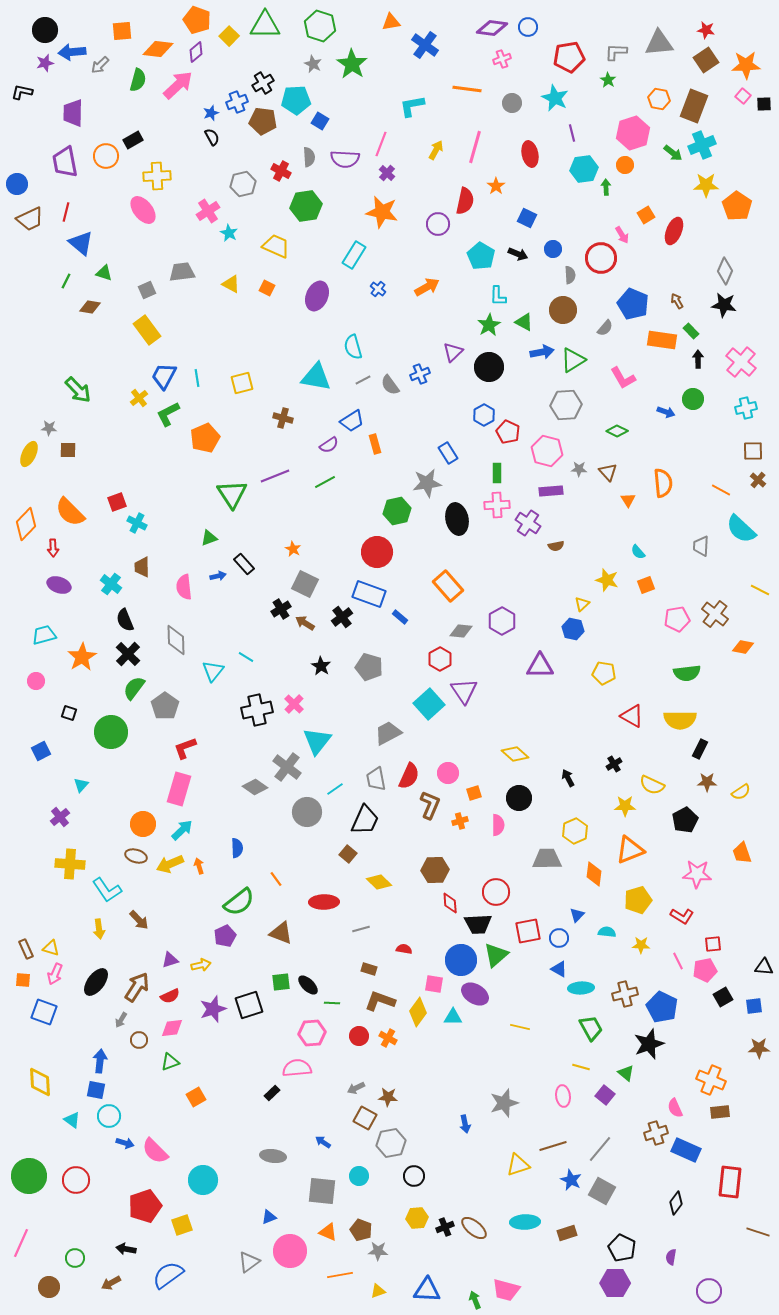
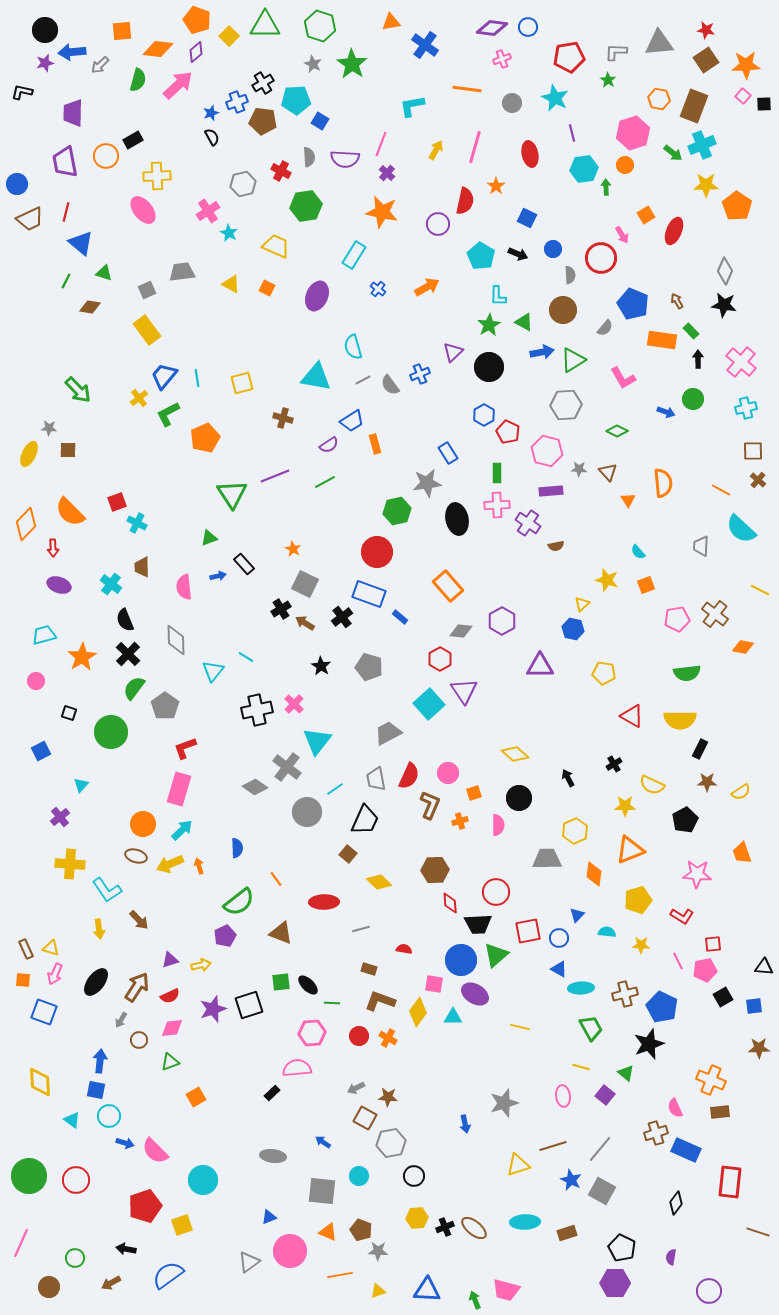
blue trapezoid at (164, 376): rotated 12 degrees clockwise
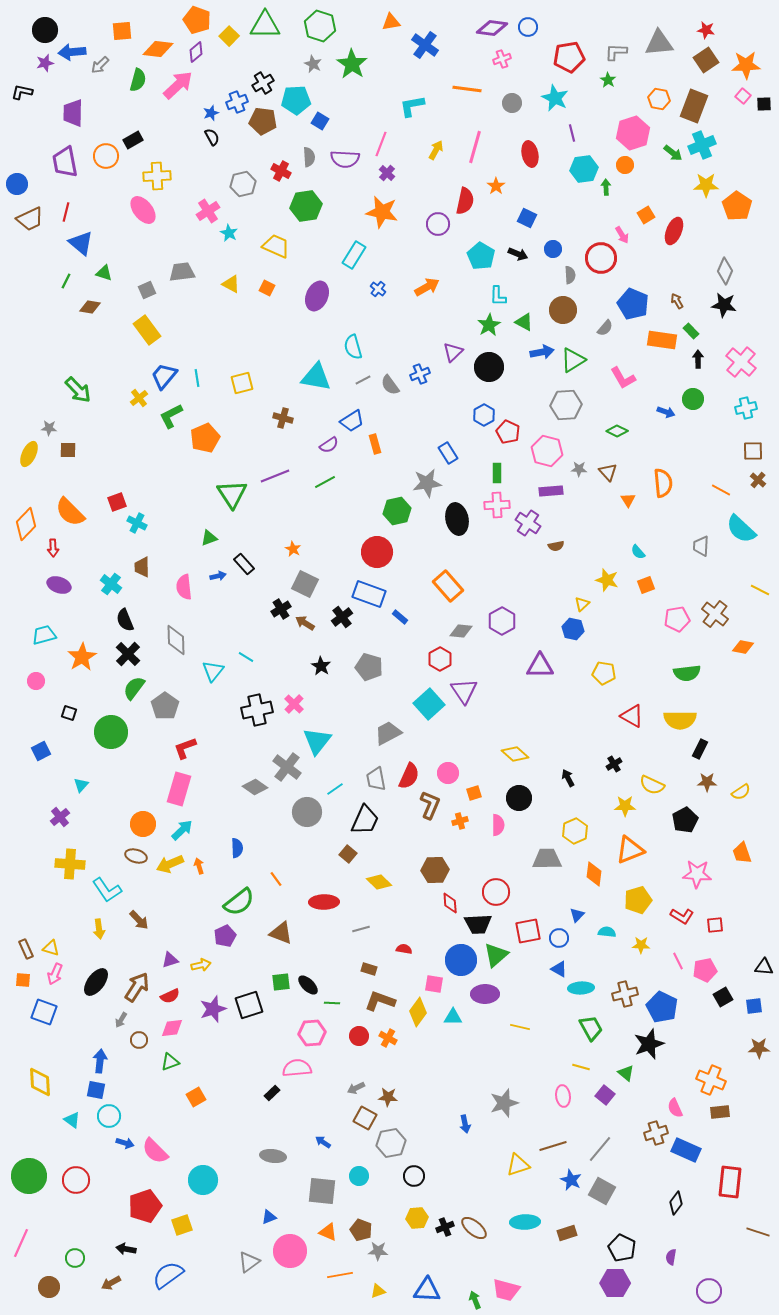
green L-shape at (168, 414): moved 3 px right, 2 px down
red square at (713, 944): moved 2 px right, 19 px up
purple ellipse at (475, 994): moved 10 px right; rotated 32 degrees counterclockwise
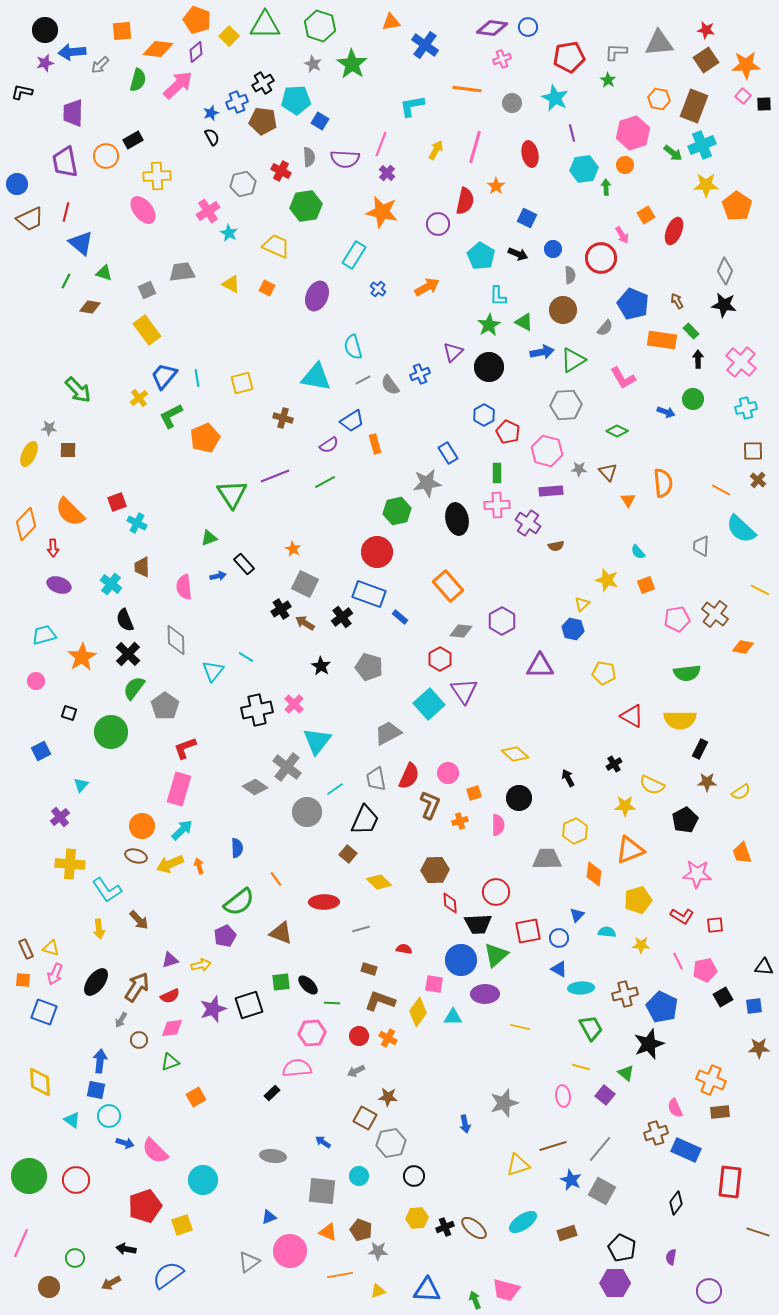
orange circle at (143, 824): moved 1 px left, 2 px down
gray arrow at (356, 1088): moved 17 px up
cyan ellipse at (525, 1222): moved 2 px left; rotated 32 degrees counterclockwise
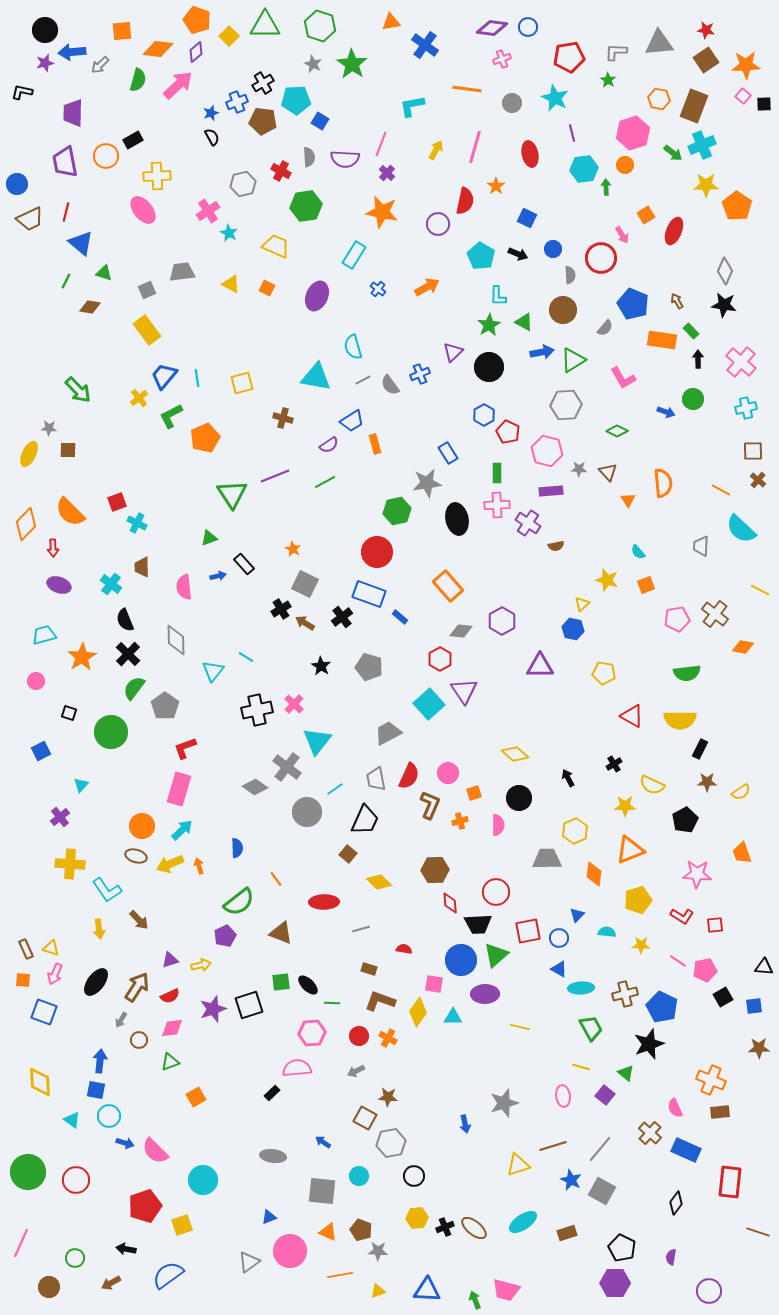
pink line at (678, 961): rotated 30 degrees counterclockwise
brown cross at (656, 1133): moved 6 px left; rotated 30 degrees counterclockwise
green circle at (29, 1176): moved 1 px left, 4 px up
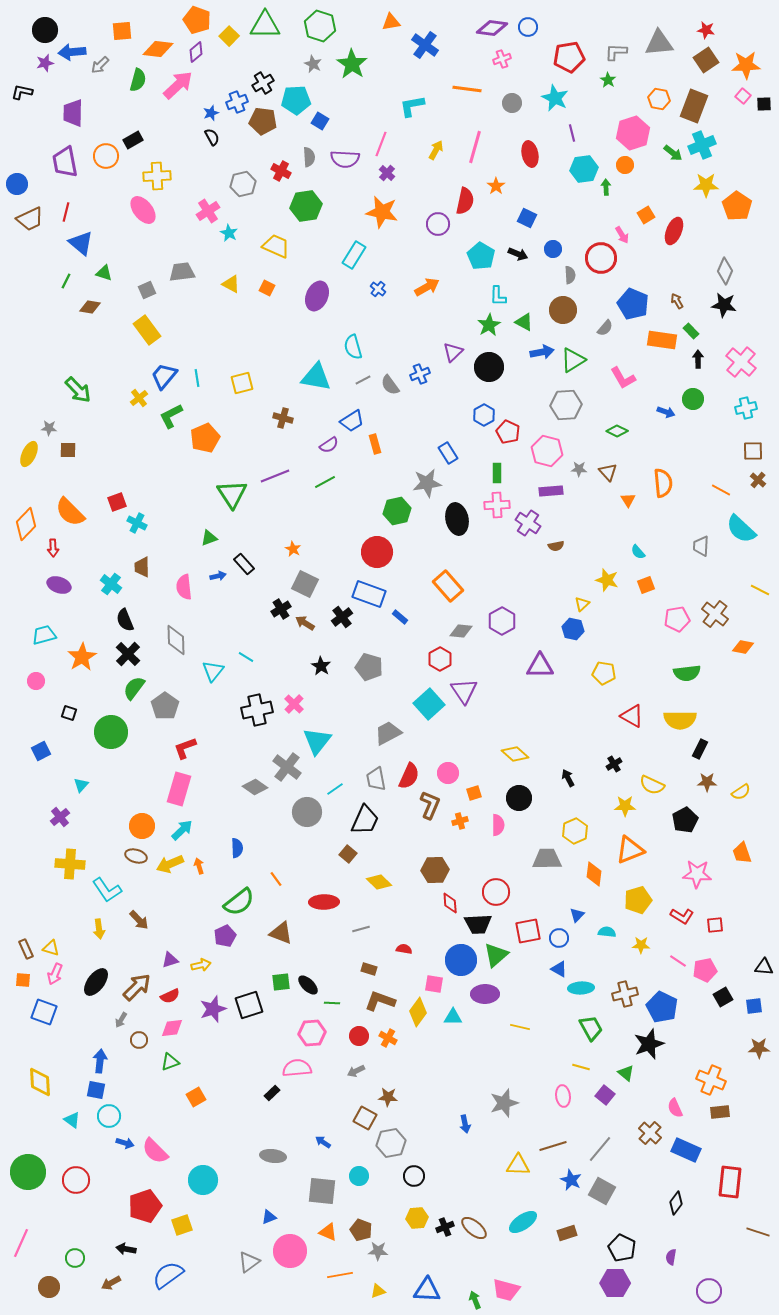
brown arrow at (137, 987): rotated 12 degrees clockwise
yellow triangle at (518, 1165): rotated 20 degrees clockwise
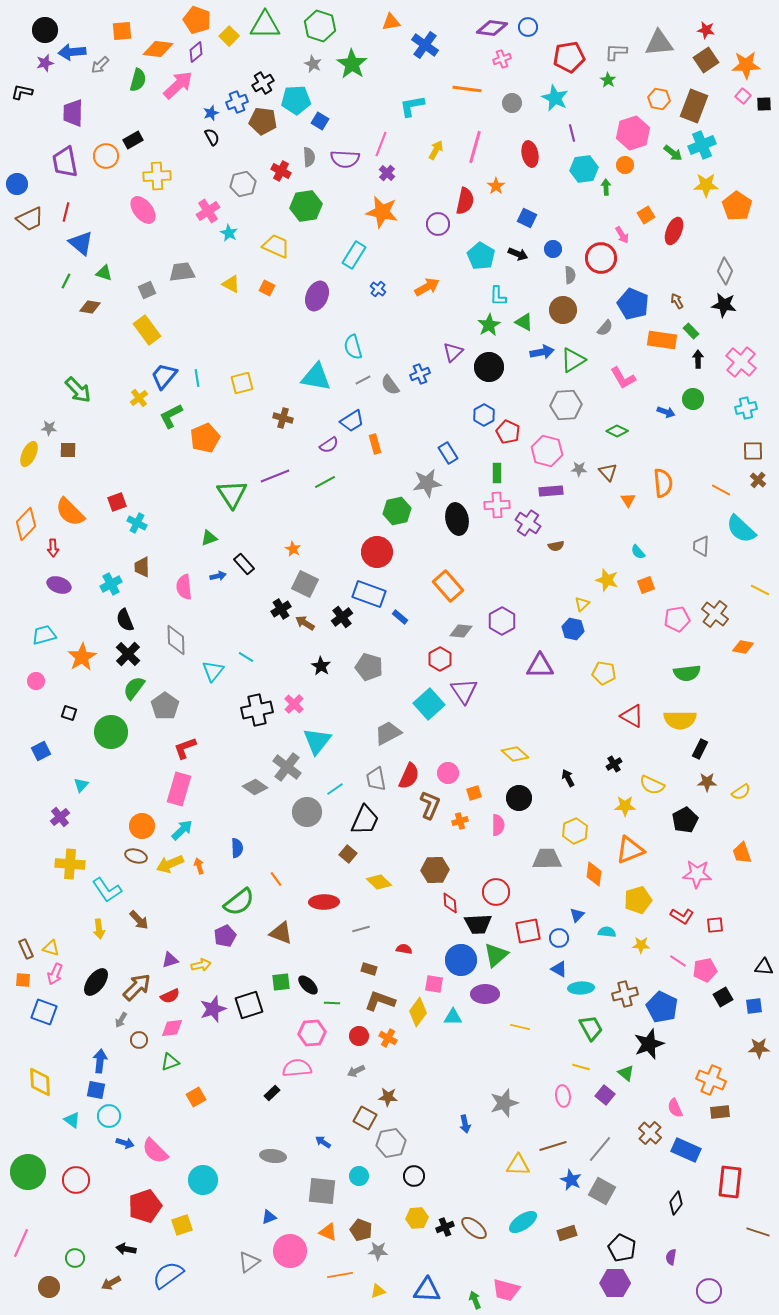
cyan cross at (111, 584): rotated 25 degrees clockwise
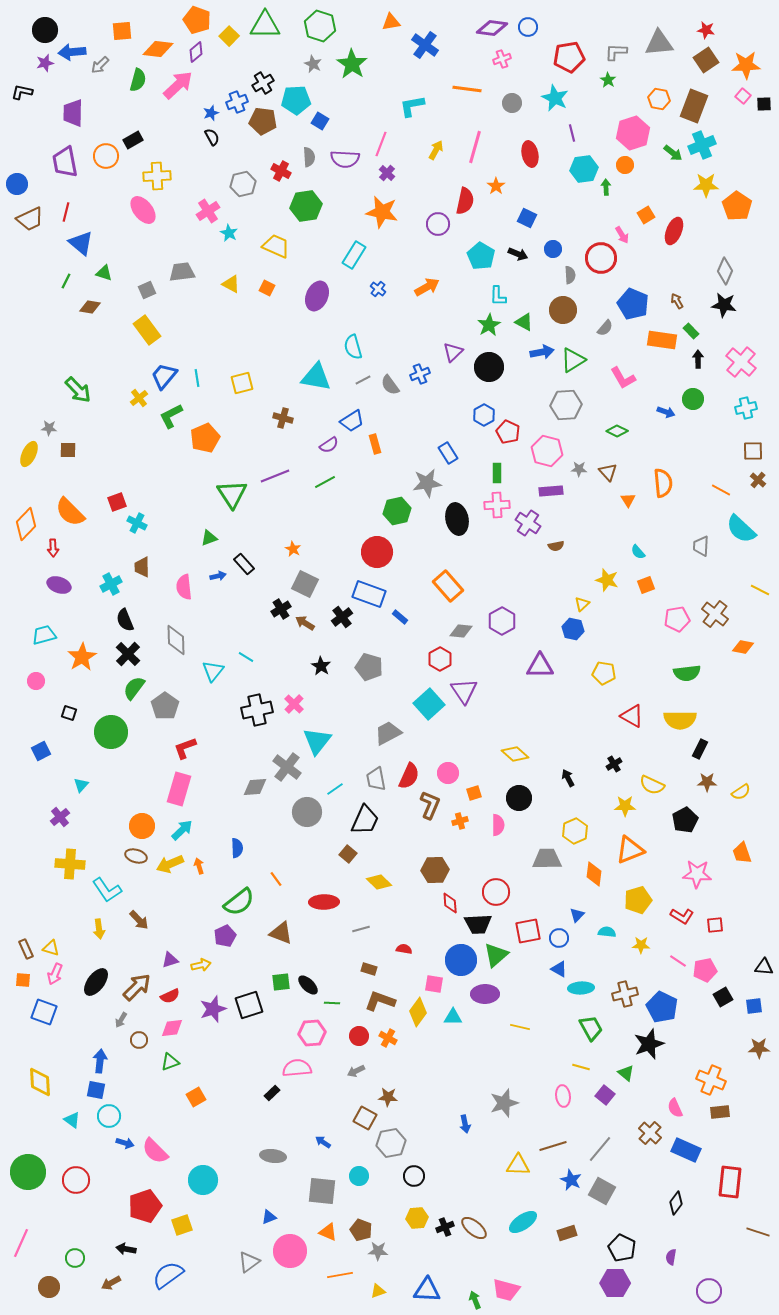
gray diamond at (255, 787): rotated 40 degrees counterclockwise
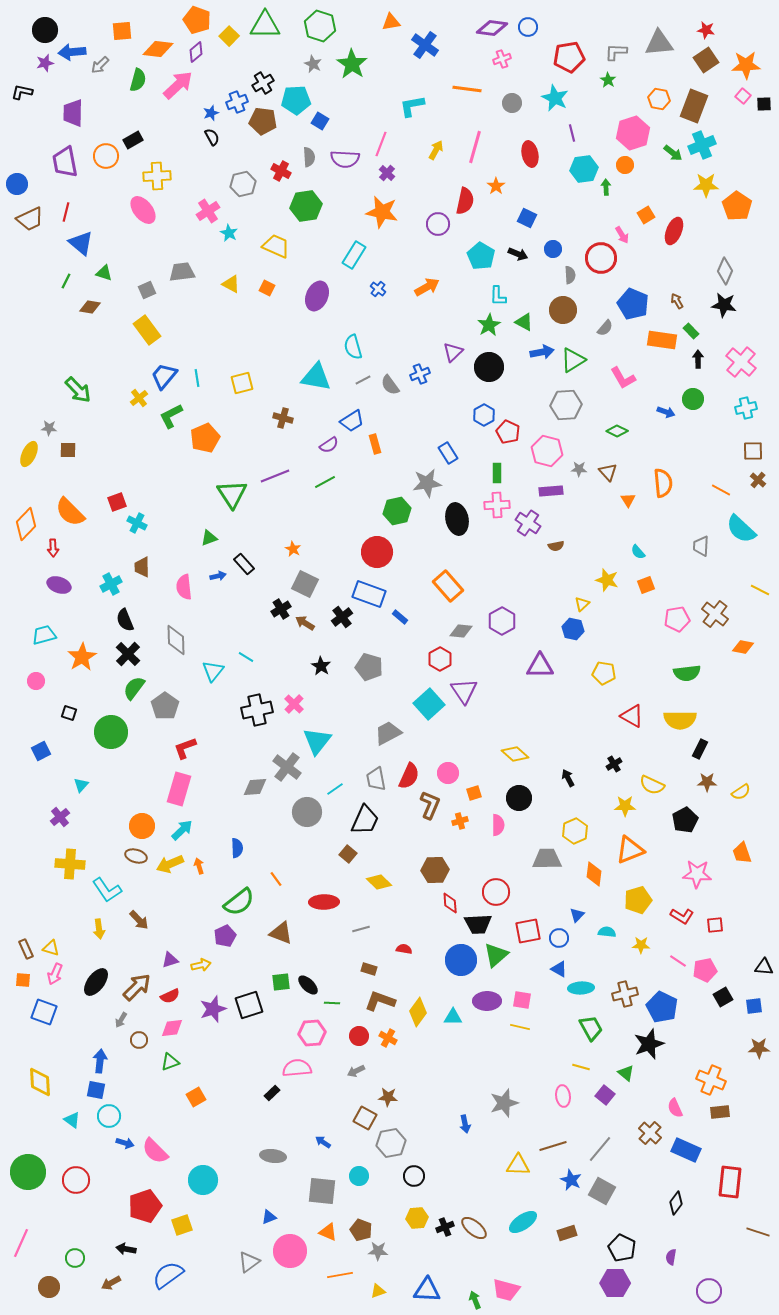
pink square at (434, 984): moved 88 px right, 16 px down
purple ellipse at (485, 994): moved 2 px right, 7 px down
